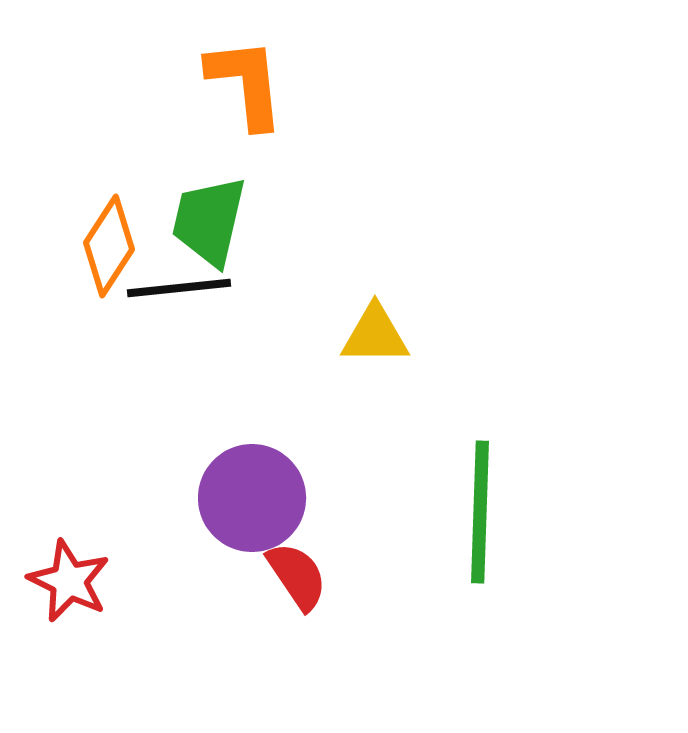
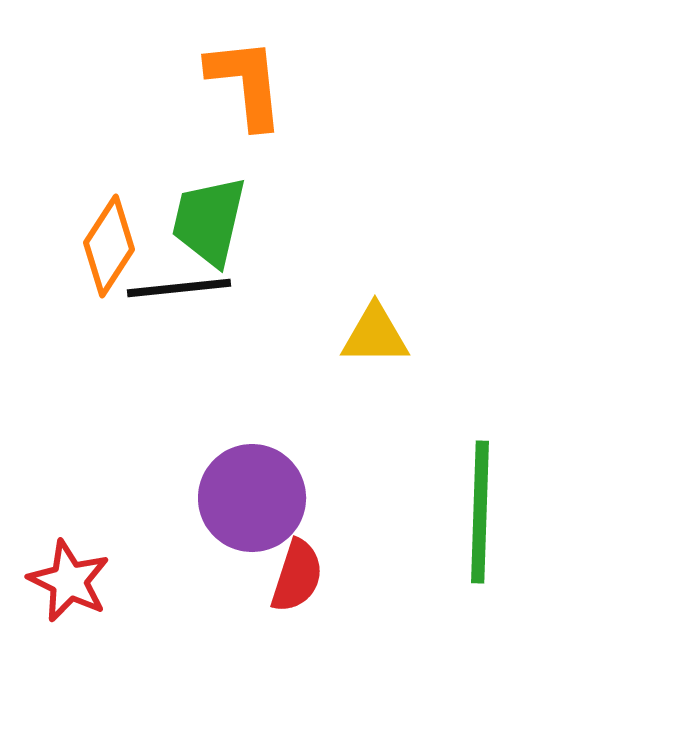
red semicircle: rotated 52 degrees clockwise
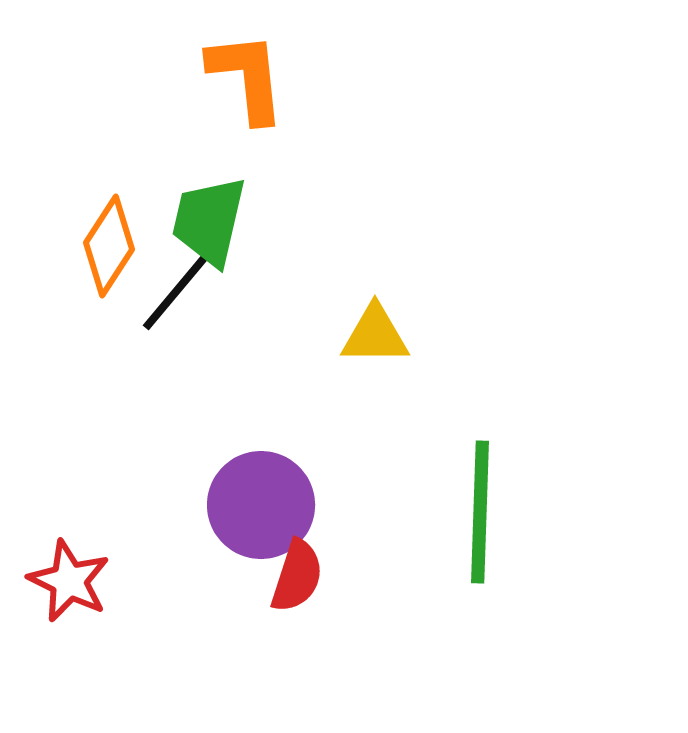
orange L-shape: moved 1 px right, 6 px up
black line: rotated 44 degrees counterclockwise
purple circle: moved 9 px right, 7 px down
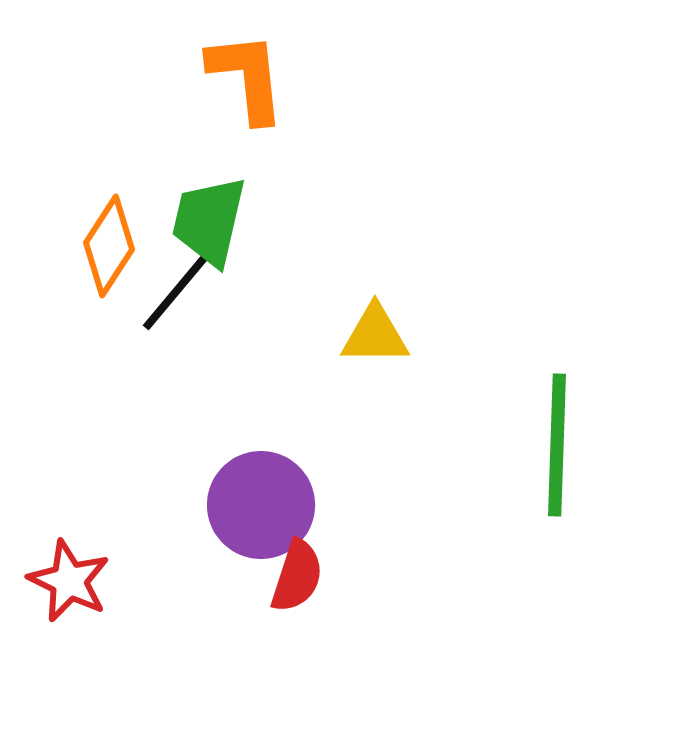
green line: moved 77 px right, 67 px up
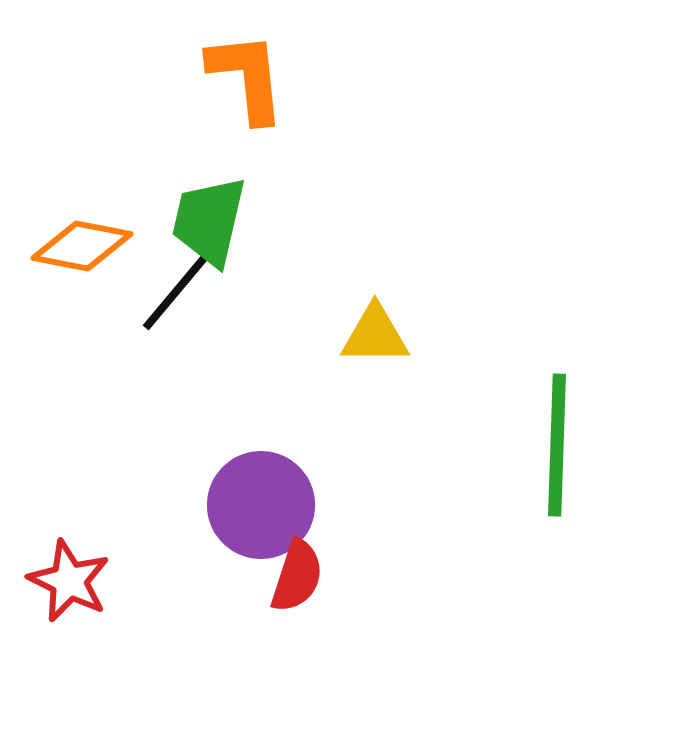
orange diamond: moved 27 px left; rotated 68 degrees clockwise
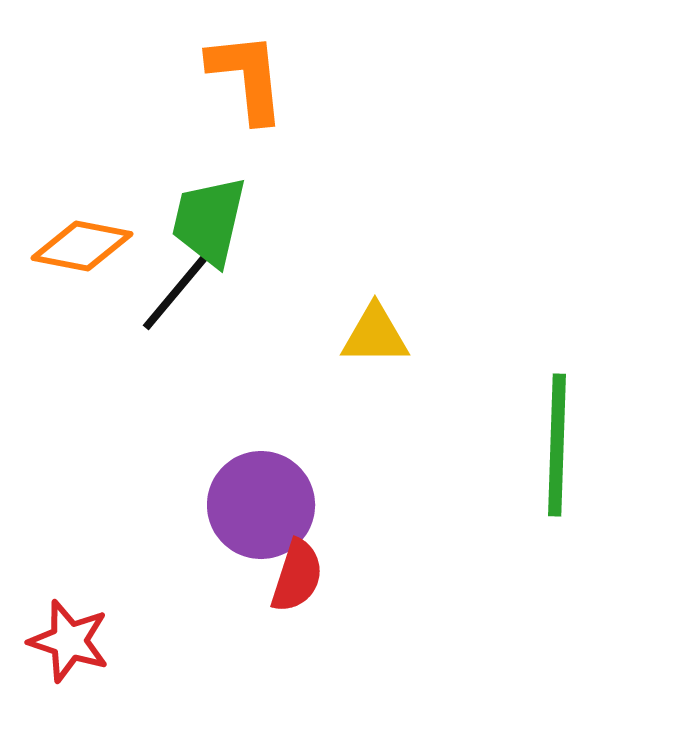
red star: moved 60 px down; rotated 8 degrees counterclockwise
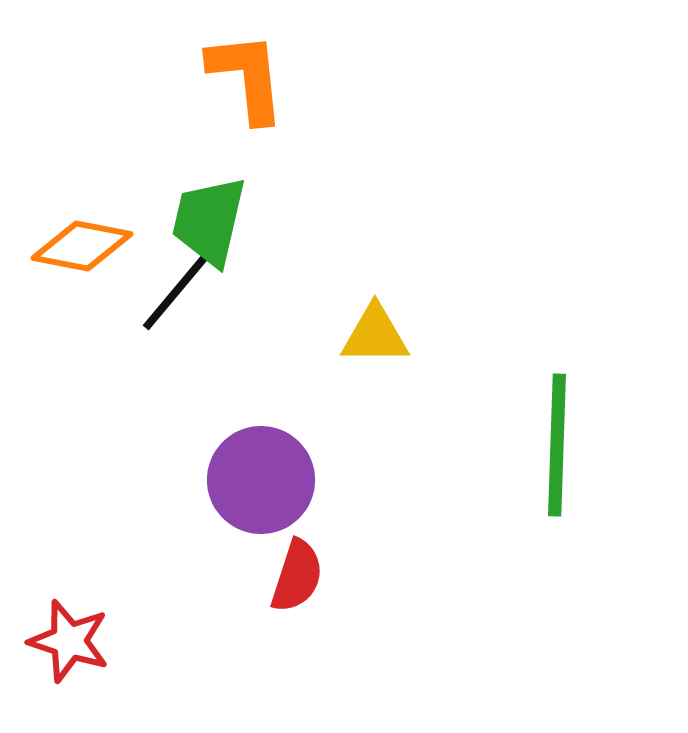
purple circle: moved 25 px up
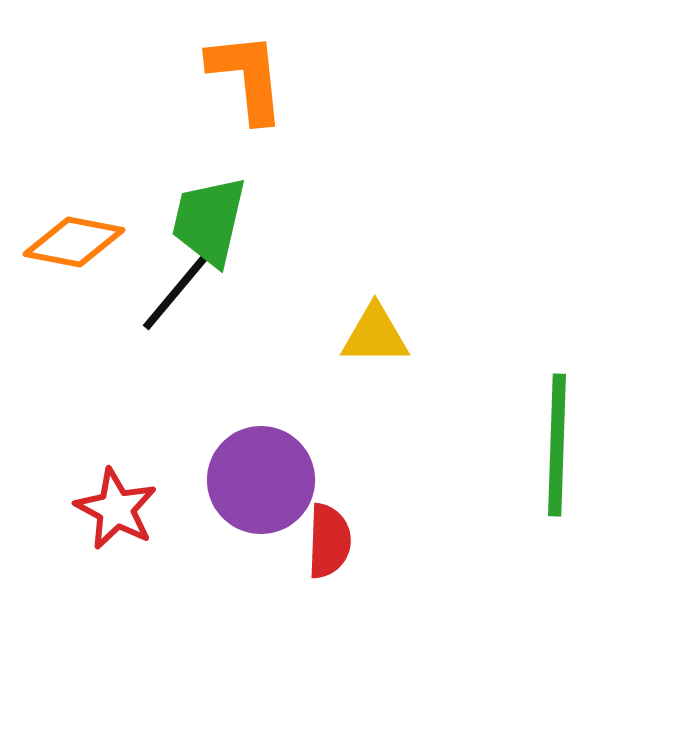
orange diamond: moved 8 px left, 4 px up
red semicircle: moved 32 px right, 35 px up; rotated 16 degrees counterclockwise
red star: moved 47 px right, 132 px up; rotated 10 degrees clockwise
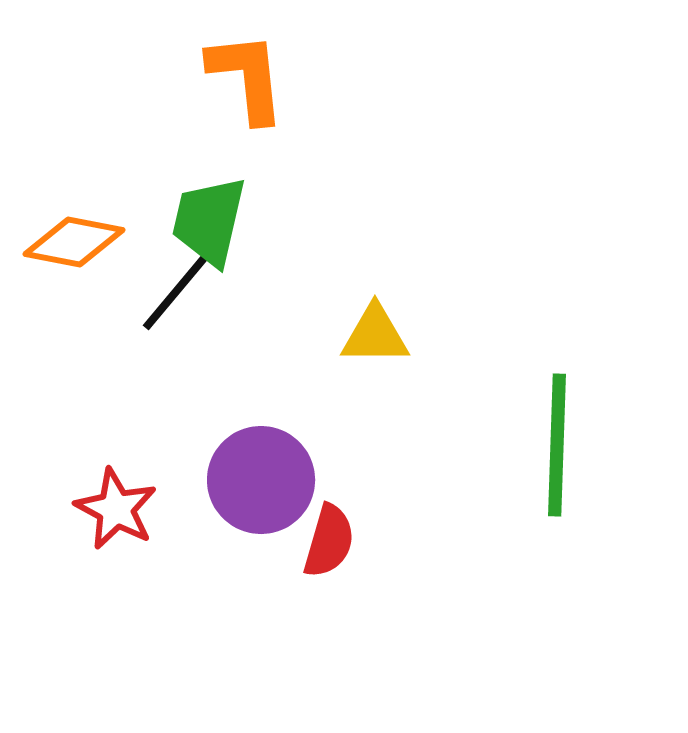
red semicircle: rotated 14 degrees clockwise
